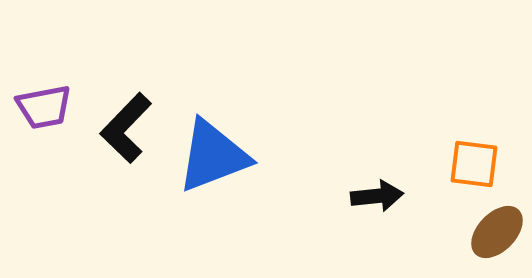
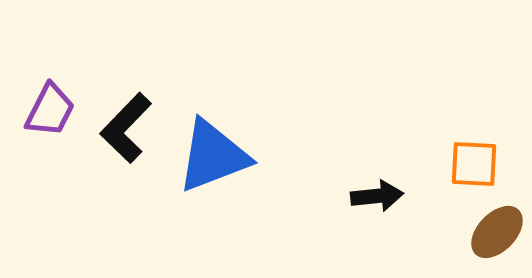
purple trapezoid: moved 6 px right, 3 px down; rotated 52 degrees counterclockwise
orange square: rotated 4 degrees counterclockwise
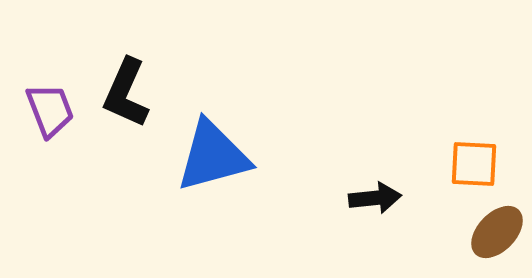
purple trapezoid: rotated 48 degrees counterclockwise
black L-shape: moved 35 px up; rotated 20 degrees counterclockwise
blue triangle: rotated 6 degrees clockwise
black arrow: moved 2 px left, 2 px down
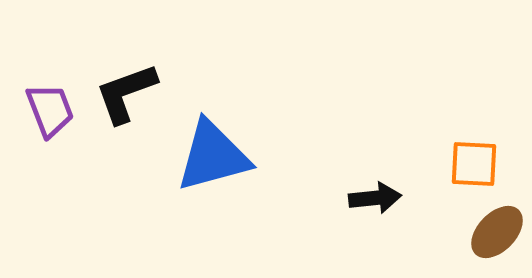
black L-shape: rotated 46 degrees clockwise
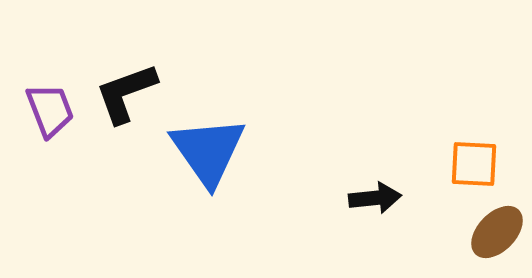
blue triangle: moved 5 px left, 5 px up; rotated 50 degrees counterclockwise
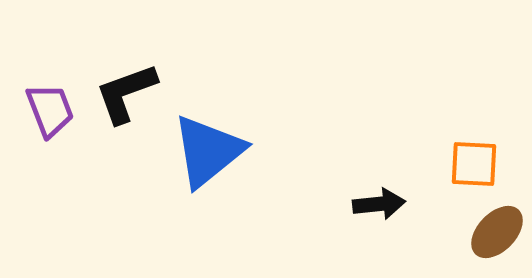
blue triangle: rotated 26 degrees clockwise
black arrow: moved 4 px right, 6 px down
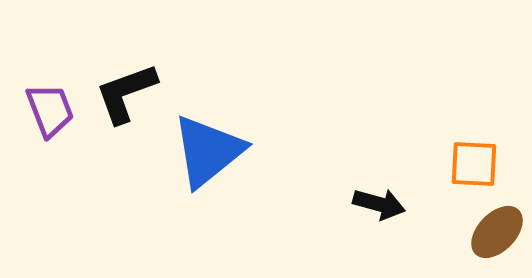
black arrow: rotated 21 degrees clockwise
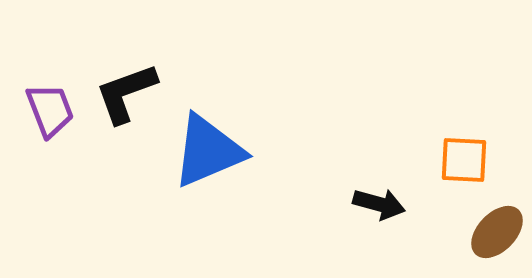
blue triangle: rotated 16 degrees clockwise
orange square: moved 10 px left, 4 px up
